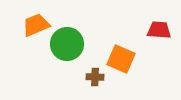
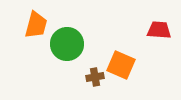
orange trapezoid: rotated 128 degrees clockwise
orange square: moved 6 px down
brown cross: rotated 12 degrees counterclockwise
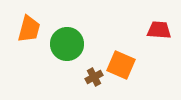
orange trapezoid: moved 7 px left, 4 px down
brown cross: moved 1 px left; rotated 18 degrees counterclockwise
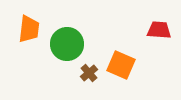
orange trapezoid: rotated 8 degrees counterclockwise
brown cross: moved 5 px left, 4 px up; rotated 12 degrees counterclockwise
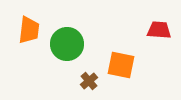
orange trapezoid: moved 1 px down
orange square: rotated 12 degrees counterclockwise
brown cross: moved 8 px down
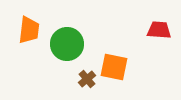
orange square: moved 7 px left, 2 px down
brown cross: moved 2 px left, 2 px up
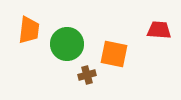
orange square: moved 13 px up
brown cross: moved 4 px up; rotated 24 degrees clockwise
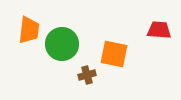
green circle: moved 5 px left
